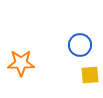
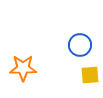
orange star: moved 2 px right, 5 px down
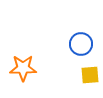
blue circle: moved 1 px right, 1 px up
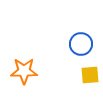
orange star: moved 1 px right, 3 px down
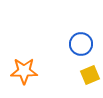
yellow square: rotated 18 degrees counterclockwise
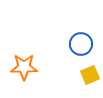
orange star: moved 4 px up
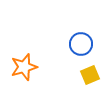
orange star: rotated 16 degrees counterclockwise
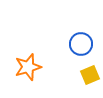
orange star: moved 4 px right
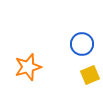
blue circle: moved 1 px right
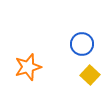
yellow square: rotated 24 degrees counterclockwise
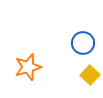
blue circle: moved 1 px right, 1 px up
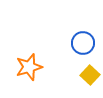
orange star: moved 1 px right
